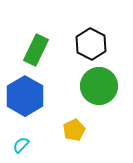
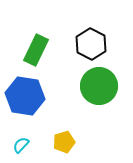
blue hexagon: rotated 21 degrees counterclockwise
yellow pentagon: moved 10 px left, 12 px down; rotated 10 degrees clockwise
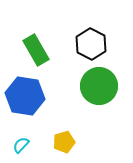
green rectangle: rotated 56 degrees counterclockwise
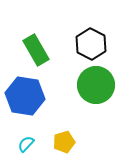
green circle: moved 3 px left, 1 px up
cyan semicircle: moved 5 px right, 1 px up
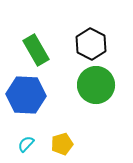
blue hexagon: moved 1 px right, 1 px up; rotated 6 degrees counterclockwise
yellow pentagon: moved 2 px left, 2 px down
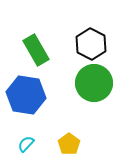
green circle: moved 2 px left, 2 px up
blue hexagon: rotated 6 degrees clockwise
yellow pentagon: moved 7 px right; rotated 20 degrees counterclockwise
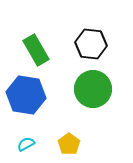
black hexagon: rotated 20 degrees counterclockwise
green circle: moved 1 px left, 6 px down
cyan semicircle: rotated 18 degrees clockwise
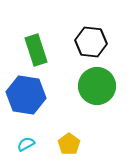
black hexagon: moved 2 px up
green rectangle: rotated 12 degrees clockwise
green circle: moved 4 px right, 3 px up
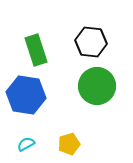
yellow pentagon: rotated 20 degrees clockwise
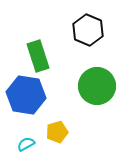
black hexagon: moved 3 px left, 12 px up; rotated 16 degrees clockwise
green rectangle: moved 2 px right, 6 px down
yellow pentagon: moved 12 px left, 12 px up
